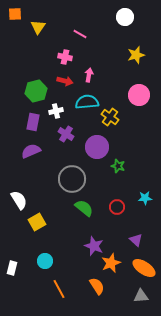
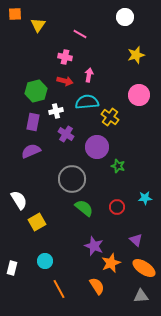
yellow triangle: moved 2 px up
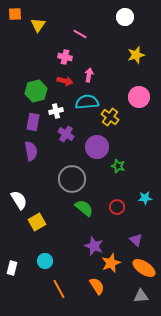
pink circle: moved 2 px down
purple semicircle: rotated 102 degrees clockwise
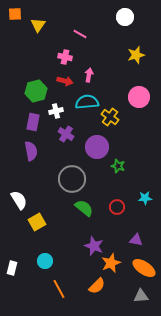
purple triangle: rotated 32 degrees counterclockwise
orange semicircle: rotated 78 degrees clockwise
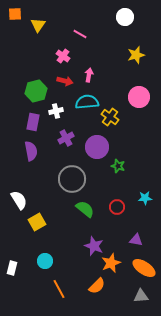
pink cross: moved 2 px left, 1 px up; rotated 24 degrees clockwise
purple cross: moved 4 px down; rotated 28 degrees clockwise
green semicircle: moved 1 px right, 1 px down
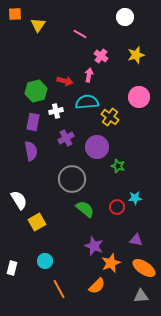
pink cross: moved 38 px right
cyan star: moved 10 px left
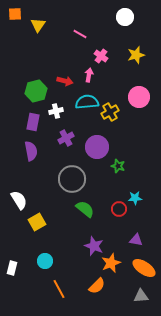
yellow cross: moved 5 px up; rotated 24 degrees clockwise
red circle: moved 2 px right, 2 px down
